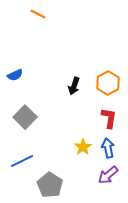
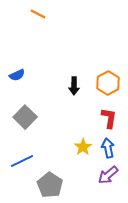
blue semicircle: moved 2 px right
black arrow: rotated 18 degrees counterclockwise
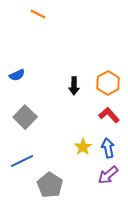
red L-shape: moved 3 px up; rotated 50 degrees counterclockwise
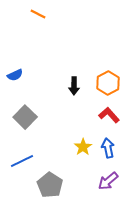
blue semicircle: moved 2 px left
purple arrow: moved 6 px down
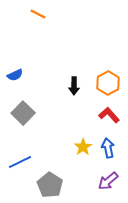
gray square: moved 2 px left, 4 px up
blue line: moved 2 px left, 1 px down
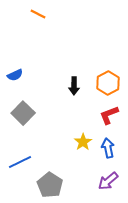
red L-shape: rotated 70 degrees counterclockwise
yellow star: moved 5 px up
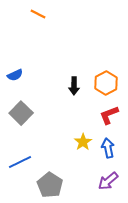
orange hexagon: moved 2 px left
gray square: moved 2 px left
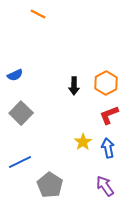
purple arrow: moved 3 px left, 5 px down; rotated 95 degrees clockwise
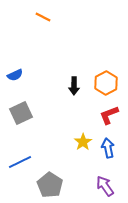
orange line: moved 5 px right, 3 px down
gray square: rotated 20 degrees clockwise
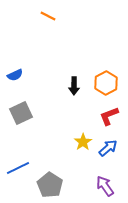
orange line: moved 5 px right, 1 px up
red L-shape: moved 1 px down
blue arrow: rotated 60 degrees clockwise
blue line: moved 2 px left, 6 px down
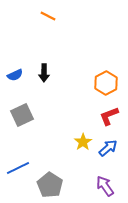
black arrow: moved 30 px left, 13 px up
gray square: moved 1 px right, 2 px down
